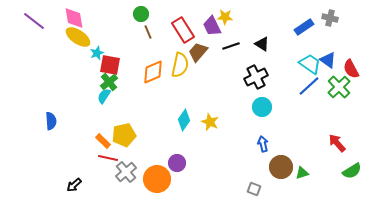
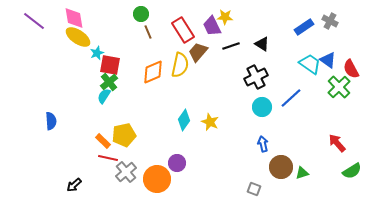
gray cross at (330, 18): moved 3 px down; rotated 14 degrees clockwise
blue line at (309, 86): moved 18 px left, 12 px down
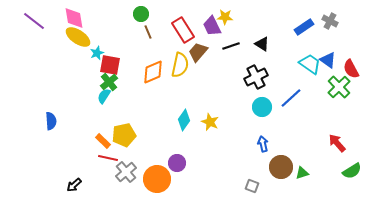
gray square at (254, 189): moved 2 px left, 3 px up
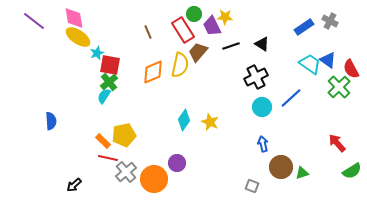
green circle at (141, 14): moved 53 px right
orange circle at (157, 179): moved 3 px left
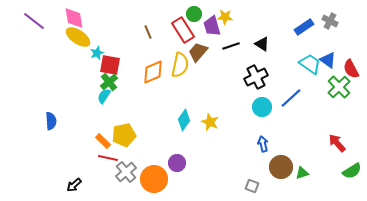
purple trapezoid at (212, 26): rotated 10 degrees clockwise
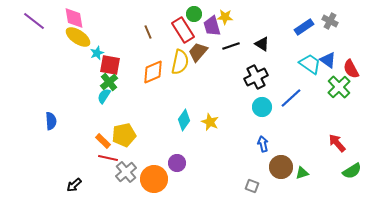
yellow semicircle at (180, 65): moved 3 px up
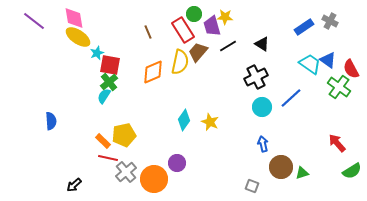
black line at (231, 46): moved 3 px left; rotated 12 degrees counterclockwise
green cross at (339, 87): rotated 10 degrees counterclockwise
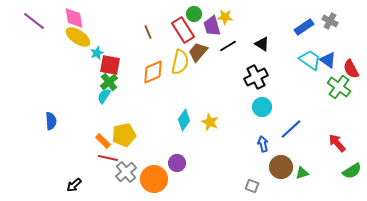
cyan trapezoid at (310, 64): moved 4 px up
blue line at (291, 98): moved 31 px down
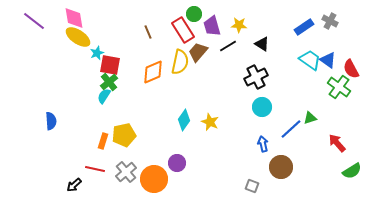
yellow star at (225, 17): moved 14 px right, 8 px down
orange rectangle at (103, 141): rotated 63 degrees clockwise
red line at (108, 158): moved 13 px left, 11 px down
green triangle at (302, 173): moved 8 px right, 55 px up
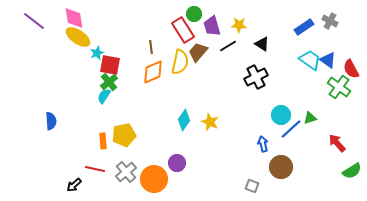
brown line at (148, 32): moved 3 px right, 15 px down; rotated 16 degrees clockwise
cyan circle at (262, 107): moved 19 px right, 8 px down
orange rectangle at (103, 141): rotated 21 degrees counterclockwise
